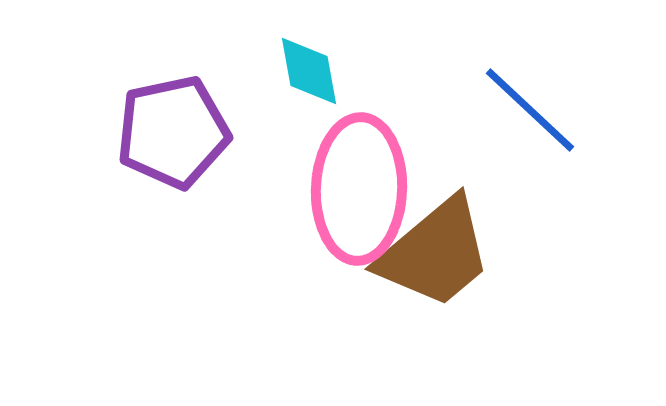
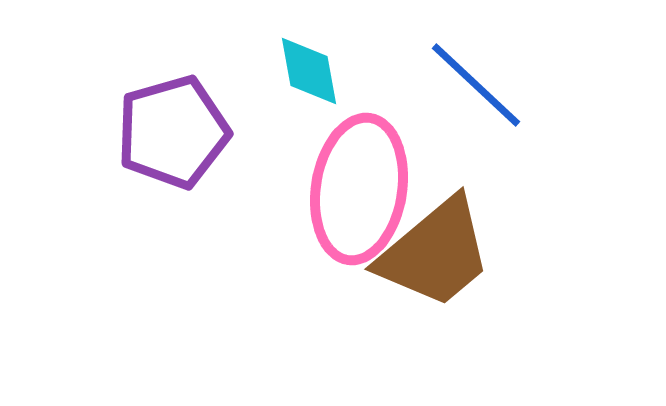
blue line: moved 54 px left, 25 px up
purple pentagon: rotated 4 degrees counterclockwise
pink ellipse: rotated 7 degrees clockwise
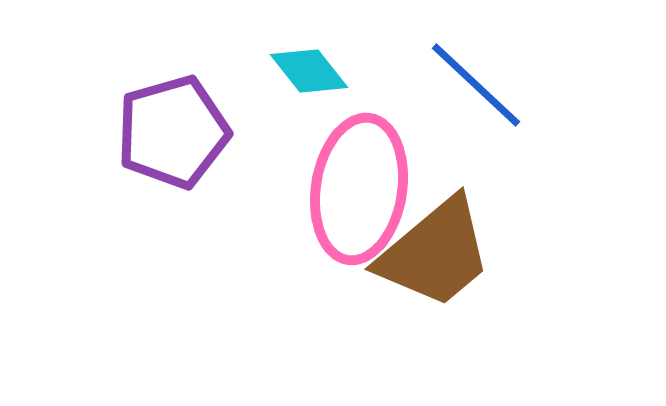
cyan diamond: rotated 28 degrees counterclockwise
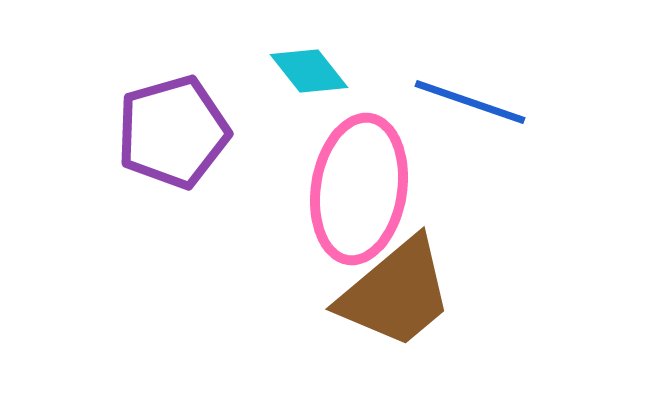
blue line: moved 6 px left, 17 px down; rotated 24 degrees counterclockwise
brown trapezoid: moved 39 px left, 40 px down
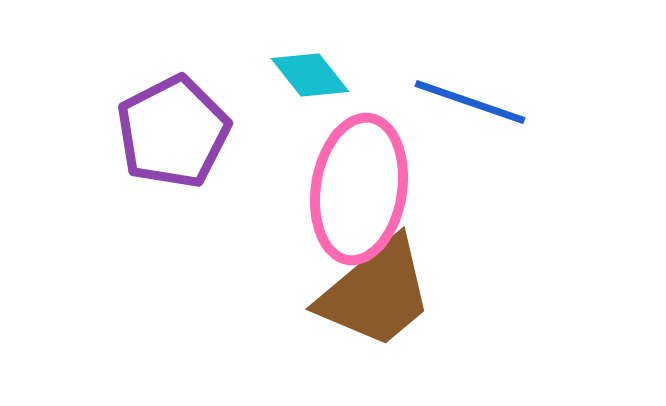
cyan diamond: moved 1 px right, 4 px down
purple pentagon: rotated 11 degrees counterclockwise
brown trapezoid: moved 20 px left
